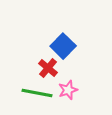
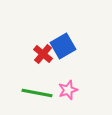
blue square: rotated 15 degrees clockwise
red cross: moved 5 px left, 14 px up
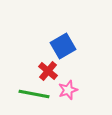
red cross: moved 5 px right, 17 px down
green line: moved 3 px left, 1 px down
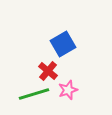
blue square: moved 2 px up
green line: rotated 28 degrees counterclockwise
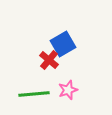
red cross: moved 1 px right, 11 px up
green line: rotated 12 degrees clockwise
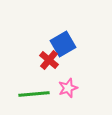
pink star: moved 2 px up
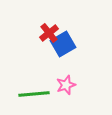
red cross: moved 27 px up; rotated 12 degrees clockwise
pink star: moved 2 px left, 3 px up
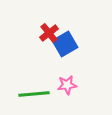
blue square: moved 2 px right
pink star: moved 1 px right; rotated 12 degrees clockwise
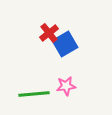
pink star: moved 1 px left, 1 px down
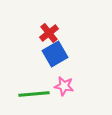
blue square: moved 10 px left, 10 px down
pink star: moved 2 px left; rotated 18 degrees clockwise
